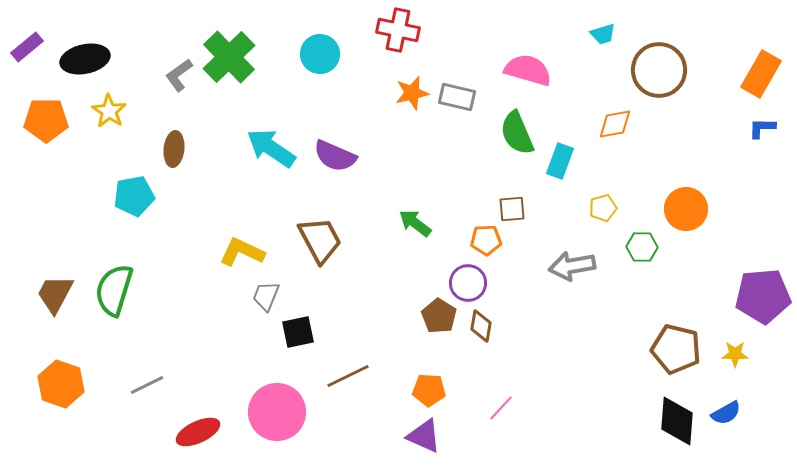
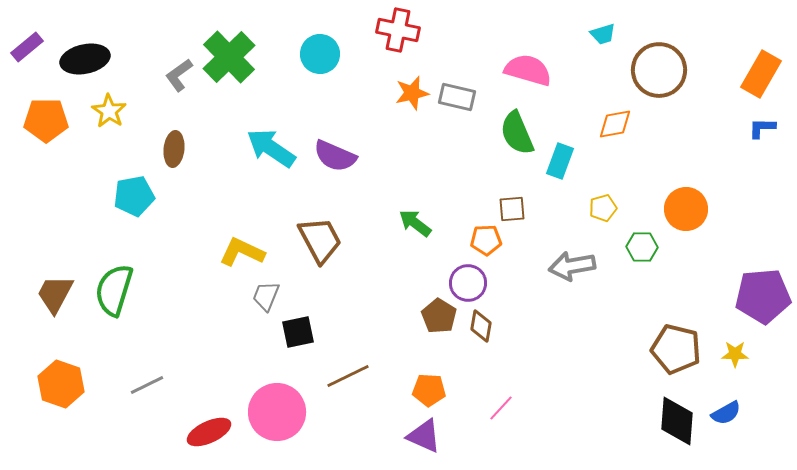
red ellipse at (198, 432): moved 11 px right
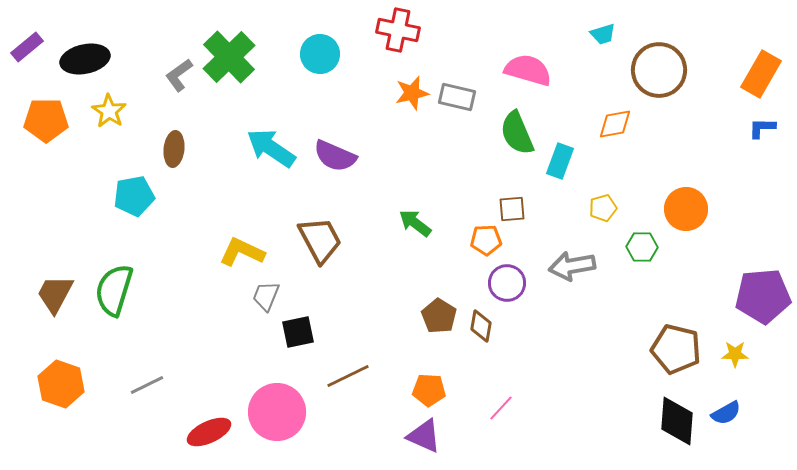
purple circle at (468, 283): moved 39 px right
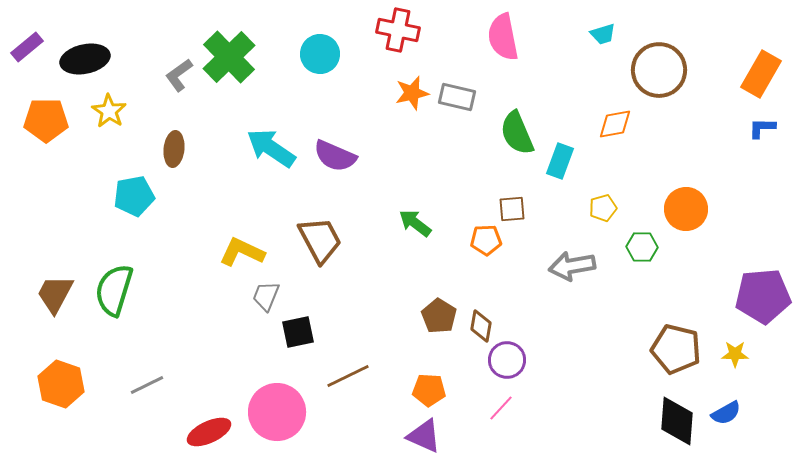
pink semicircle at (528, 70): moved 25 px left, 33 px up; rotated 117 degrees counterclockwise
purple circle at (507, 283): moved 77 px down
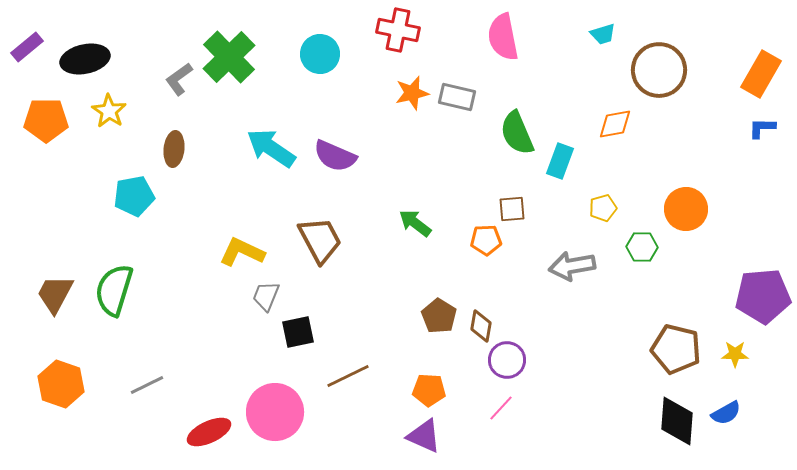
gray L-shape at (179, 75): moved 4 px down
pink circle at (277, 412): moved 2 px left
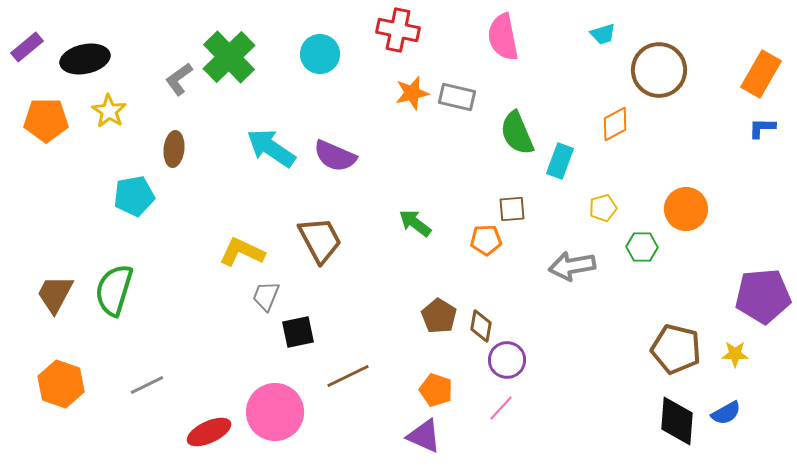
orange diamond at (615, 124): rotated 18 degrees counterclockwise
orange pentagon at (429, 390): moved 7 px right; rotated 16 degrees clockwise
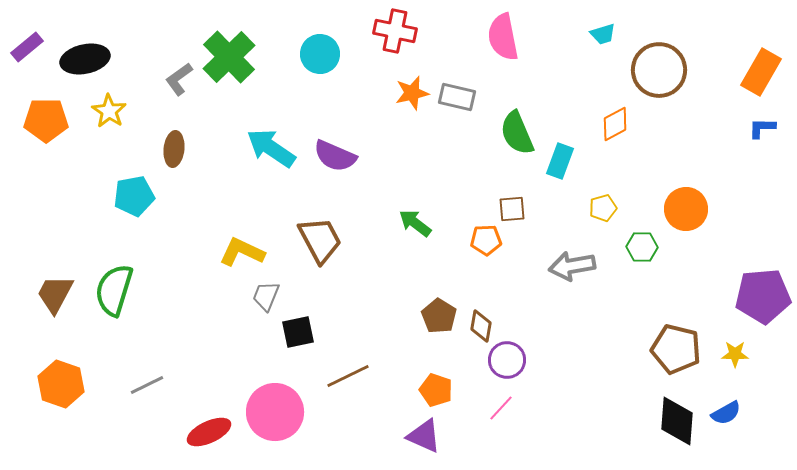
red cross at (398, 30): moved 3 px left, 1 px down
orange rectangle at (761, 74): moved 2 px up
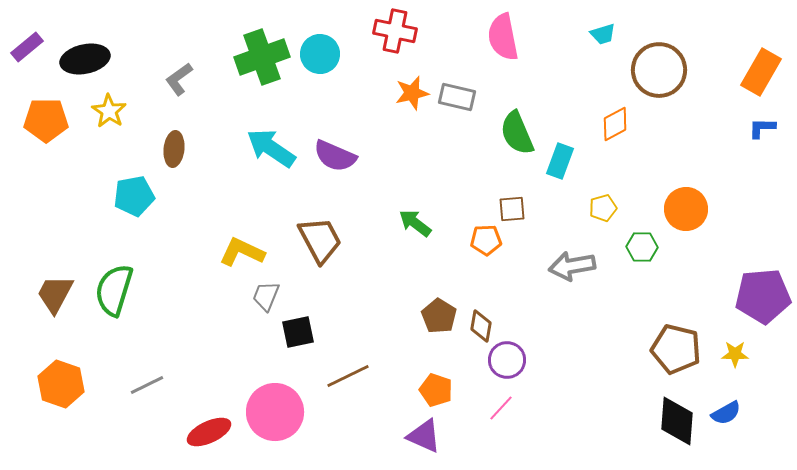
green cross at (229, 57): moved 33 px right; rotated 24 degrees clockwise
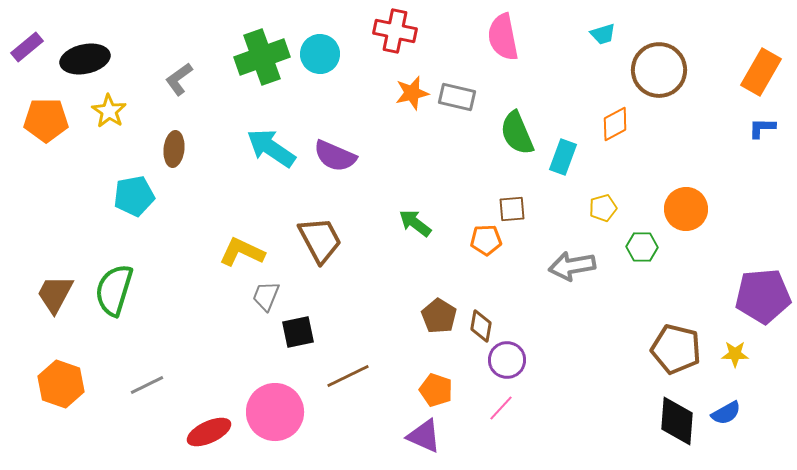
cyan rectangle at (560, 161): moved 3 px right, 4 px up
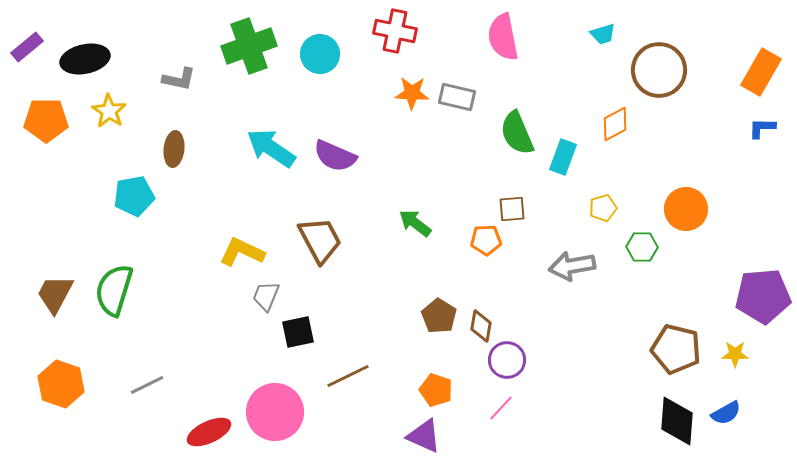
green cross at (262, 57): moved 13 px left, 11 px up
gray L-shape at (179, 79): rotated 132 degrees counterclockwise
orange star at (412, 93): rotated 16 degrees clockwise
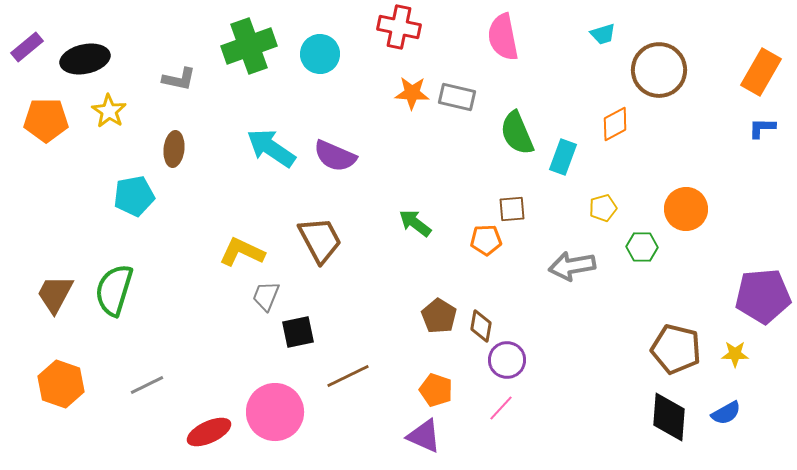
red cross at (395, 31): moved 4 px right, 4 px up
black diamond at (677, 421): moved 8 px left, 4 px up
